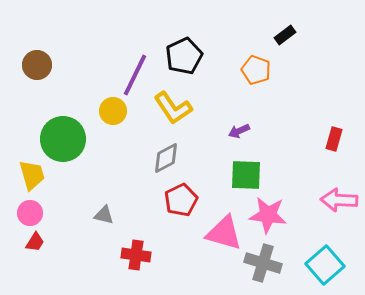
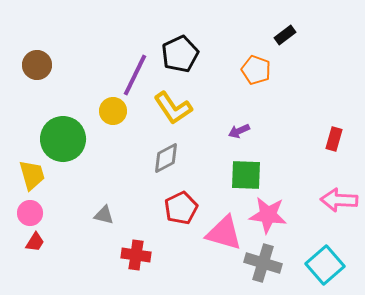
black pentagon: moved 4 px left, 2 px up
red pentagon: moved 8 px down
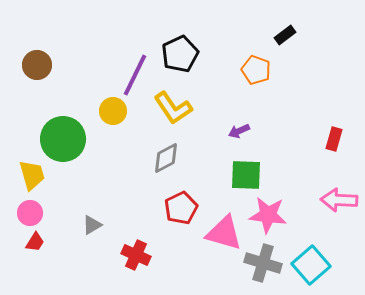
gray triangle: moved 12 px left, 10 px down; rotated 45 degrees counterclockwise
red cross: rotated 16 degrees clockwise
cyan square: moved 14 px left
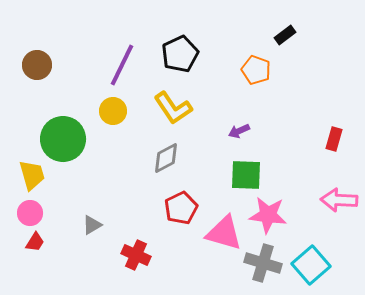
purple line: moved 13 px left, 10 px up
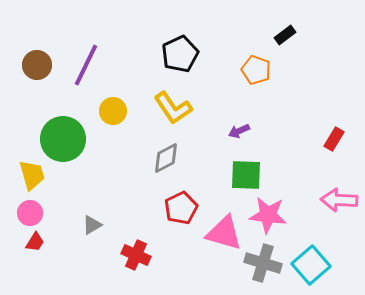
purple line: moved 36 px left
red rectangle: rotated 15 degrees clockwise
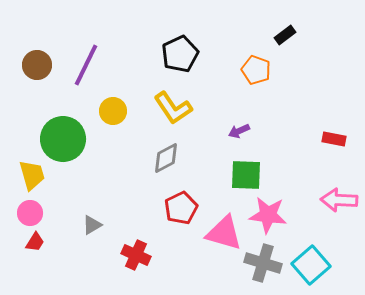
red rectangle: rotated 70 degrees clockwise
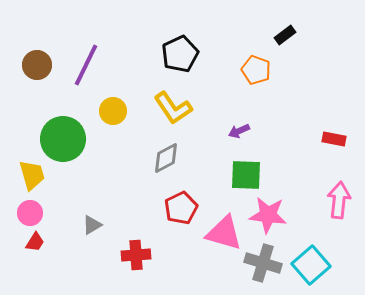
pink arrow: rotated 93 degrees clockwise
red cross: rotated 28 degrees counterclockwise
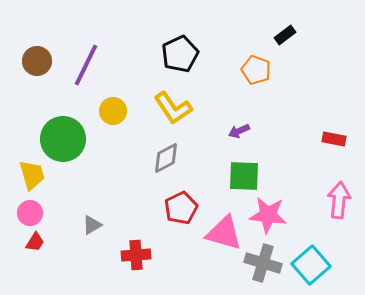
brown circle: moved 4 px up
green square: moved 2 px left, 1 px down
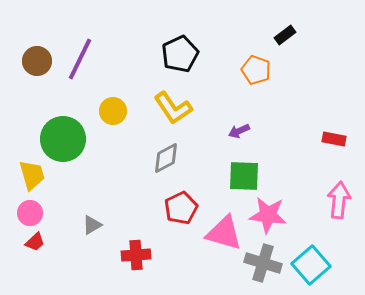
purple line: moved 6 px left, 6 px up
red trapezoid: rotated 15 degrees clockwise
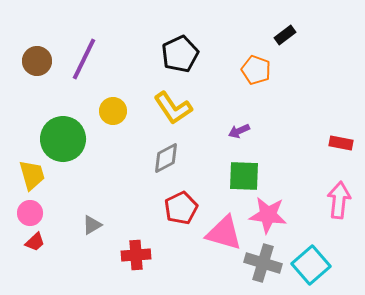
purple line: moved 4 px right
red rectangle: moved 7 px right, 4 px down
